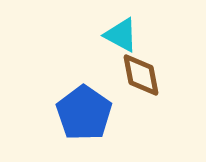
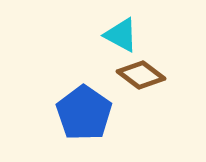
brown diamond: rotated 42 degrees counterclockwise
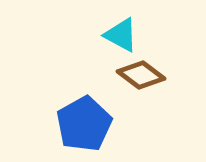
blue pentagon: moved 11 px down; rotated 8 degrees clockwise
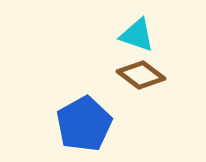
cyan triangle: moved 16 px right; rotated 9 degrees counterclockwise
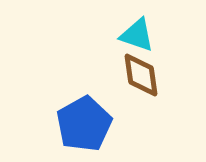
brown diamond: rotated 45 degrees clockwise
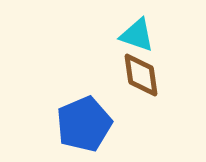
blue pentagon: rotated 6 degrees clockwise
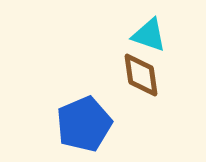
cyan triangle: moved 12 px right
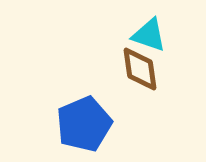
brown diamond: moved 1 px left, 6 px up
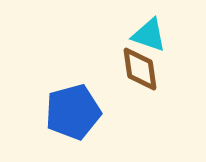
blue pentagon: moved 11 px left, 12 px up; rotated 8 degrees clockwise
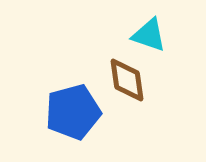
brown diamond: moved 13 px left, 11 px down
